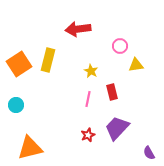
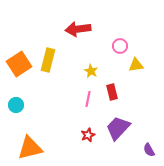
purple trapezoid: moved 1 px right
purple semicircle: moved 3 px up
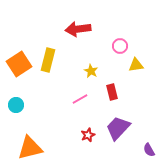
pink line: moved 8 px left; rotated 49 degrees clockwise
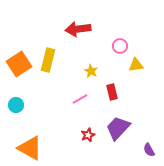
orange triangle: rotated 44 degrees clockwise
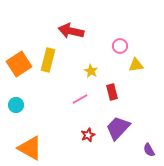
red arrow: moved 7 px left, 2 px down; rotated 20 degrees clockwise
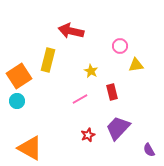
orange square: moved 12 px down
cyan circle: moved 1 px right, 4 px up
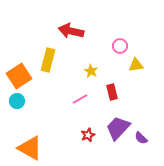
purple semicircle: moved 8 px left, 12 px up; rotated 16 degrees counterclockwise
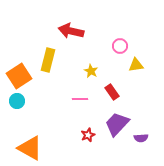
red rectangle: rotated 21 degrees counterclockwise
pink line: rotated 28 degrees clockwise
purple trapezoid: moved 1 px left, 4 px up
purple semicircle: rotated 48 degrees counterclockwise
